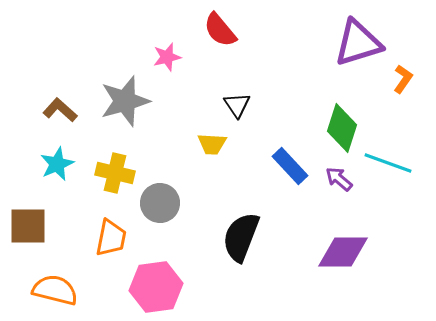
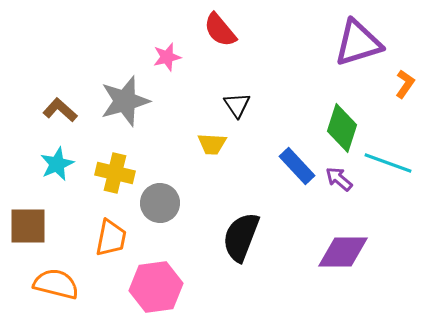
orange L-shape: moved 2 px right, 5 px down
blue rectangle: moved 7 px right
orange semicircle: moved 1 px right, 6 px up
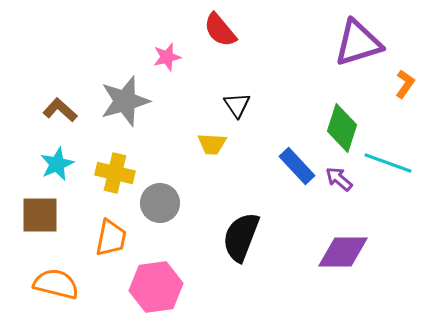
brown square: moved 12 px right, 11 px up
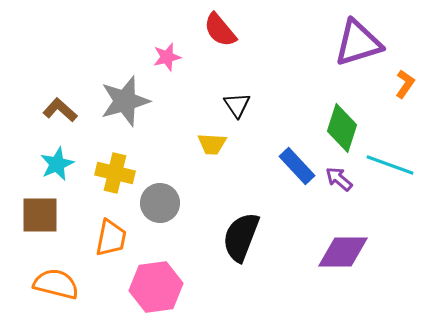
cyan line: moved 2 px right, 2 px down
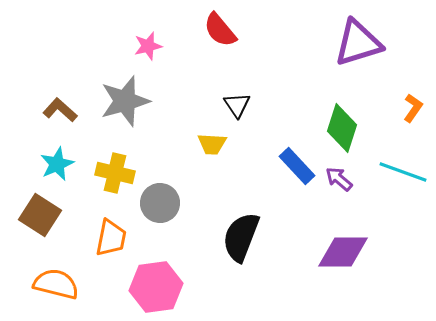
pink star: moved 19 px left, 11 px up
orange L-shape: moved 8 px right, 24 px down
cyan line: moved 13 px right, 7 px down
brown square: rotated 33 degrees clockwise
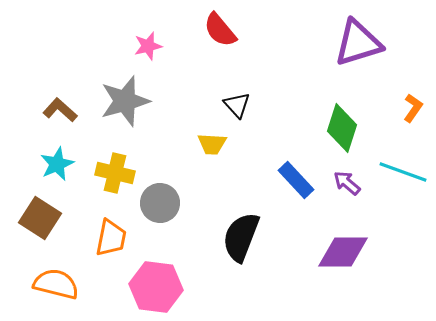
black triangle: rotated 8 degrees counterclockwise
blue rectangle: moved 1 px left, 14 px down
purple arrow: moved 8 px right, 4 px down
brown square: moved 3 px down
pink hexagon: rotated 15 degrees clockwise
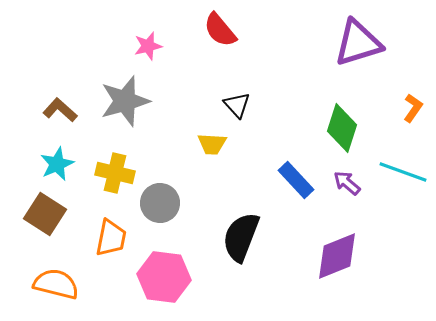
brown square: moved 5 px right, 4 px up
purple diamond: moved 6 px left, 4 px down; rotated 22 degrees counterclockwise
pink hexagon: moved 8 px right, 10 px up
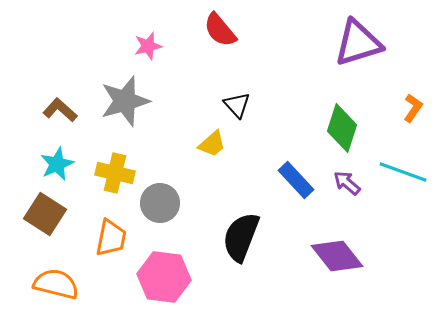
yellow trapezoid: rotated 44 degrees counterclockwise
purple diamond: rotated 74 degrees clockwise
